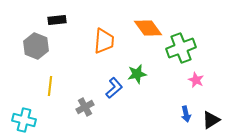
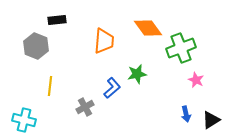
blue L-shape: moved 2 px left
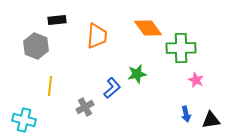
orange trapezoid: moved 7 px left, 5 px up
green cross: rotated 20 degrees clockwise
black triangle: rotated 24 degrees clockwise
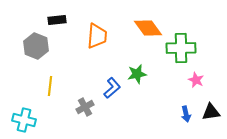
black triangle: moved 8 px up
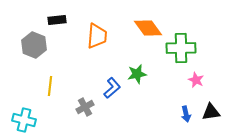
gray hexagon: moved 2 px left, 1 px up
